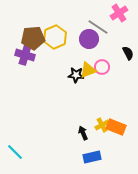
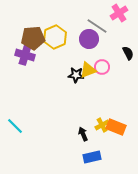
gray line: moved 1 px left, 1 px up
black arrow: moved 1 px down
cyan line: moved 26 px up
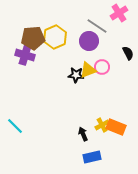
purple circle: moved 2 px down
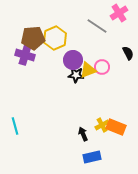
yellow hexagon: moved 1 px down
purple circle: moved 16 px left, 19 px down
cyan line: rotated 30 degrees clockwise
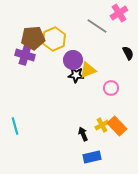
yellow hexagon: moved 1 px left, 1 px down
pink circle: moved 9 px right, 21 px down
orange rectangle: moved 1 px right, 1 px up; rotated 24 degrees clockwise
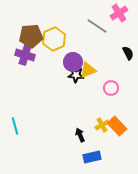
brown pentagon: moved 2 px left, 2 px up
purple circle: moved 2 px down
black arrow: moved 3 px left, 1 px down
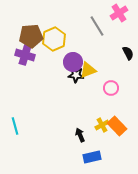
gray line: rotated 25 degrees clockwise
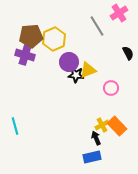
purple circle: moved 4 px left
black arrow: moved 16 px right, 3 px down
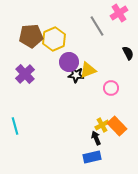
purple cross: moved 19 px down; rotated 30 degrees clockwise
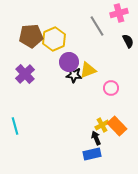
pink cross: rotated 18 degrees clockwise
black semicircle: moved 12 px up
black star: moved 2 px left
blue rectangle: moved 3 px up
